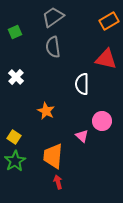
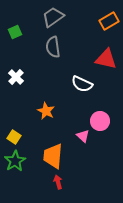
white semicircle: rotated 65 degrees counterclockwise
pink circle: moved 2 px left
pink triangle: moved 1 px right
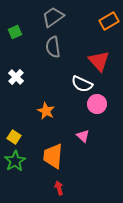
red triangle: moved 7 px left, 2 px down; rotated 35 degrees clockwise
pink circle: moved 3 px left, 17 px up
red arrow: moved 1 px right, 6 px down
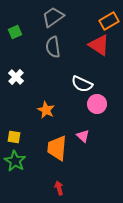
red triangle: moved 16 px up; rotated 15 degrees counterclockwise
orange star: moved 1 px up
yellow square: rotated 24 degrees counterclockwise
orange trapezoid: moved 4 px right, 8 px up
green star: rotated 10 degrees counterclockwise
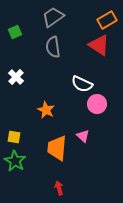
orange rectangle: moved 2 px left, 1 px up
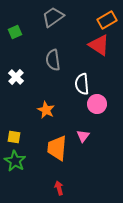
gray semicircle: moved 13 px down
white semicircle: rotated 60 degrees clockwise
pink triangle: rotated 24 degrees clockwise
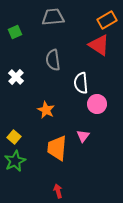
gray trapezoid: rotated 30 degrees clockwise
white semicircle: moved 1 px left, 1 px up
yellow square: rotated 32 degrees clockwise
green star: rotated 15 degrees clockwise
red arrow: moved 1 px left, 3 px down
